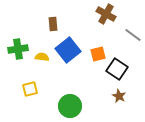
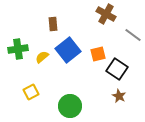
yellow semicircle: rotated 48 degrees counterclockwise
yellow square: moved 1 px right, 3 px down; rotated 14 degrees counterclockwise
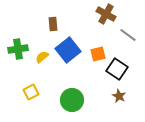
gray line: moved 5 px left
green circle: moved 2 px right, 6 px up
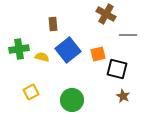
gray line: rotated 36 degrees counterclockwise
green cross: moved 1 px right
yellow semicircle: rotated 56 degrees clockwise
black square: rotated 20 degrees counterclockwise
brown star: moved 4 px right
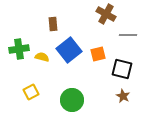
blue square: moved 1 px right
black square: moved 5 px right
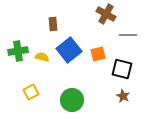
green cross: moved 1 px left, 2 px down
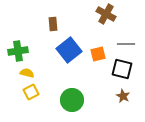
gray line: moved 2 px left, 9 px down
yellow semicircle: moved 15 px left, 16 px down
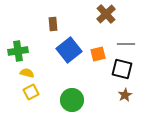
brown cross: rotated 18 degrees clockwise
brown star: moved 2 px right, 1 px up; rotated 16 degrees clockwise
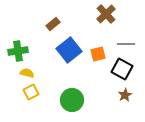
brown rectangle: rotated 56 degrees clockwise
black square: rotated 15 degrees clockwise
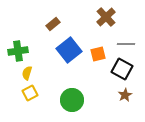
brown cross: moved 3 px down
yellow semicircle: rotated 88 degrees counterclockwise
yellow square: moved 1 px left, 1 px down
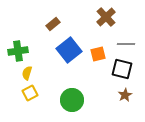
black square: rotated 15 degrees counterclockwise
